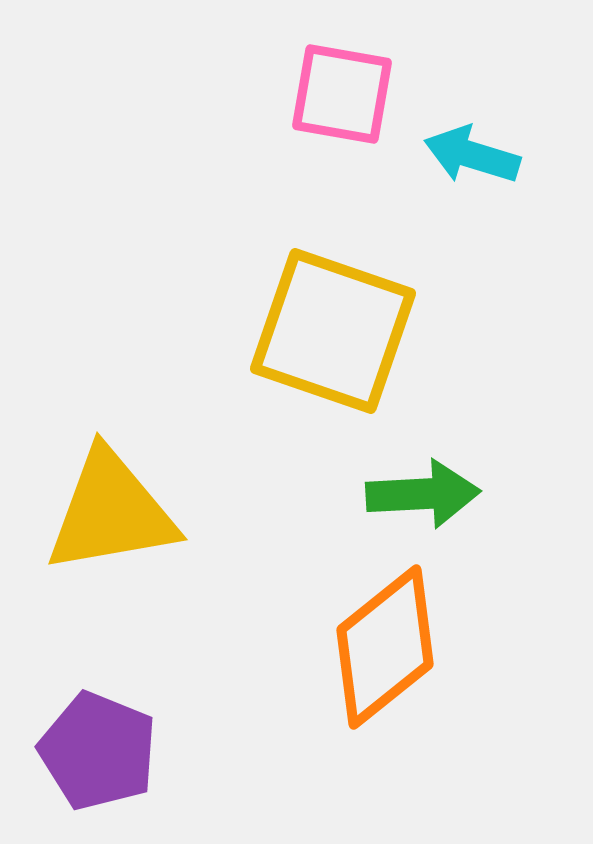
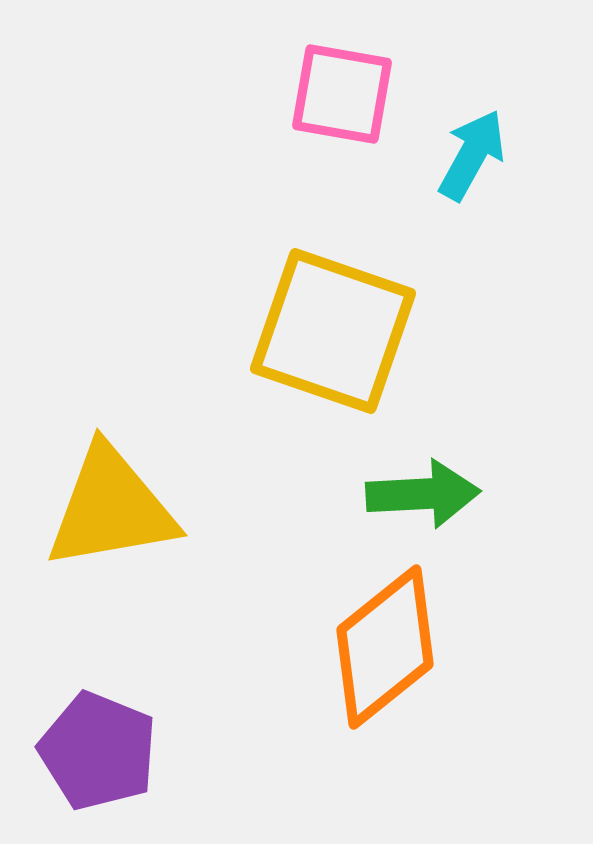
cyan arrow: rotated 102 degrees clockwise
yellow triangle: moved 4 px up
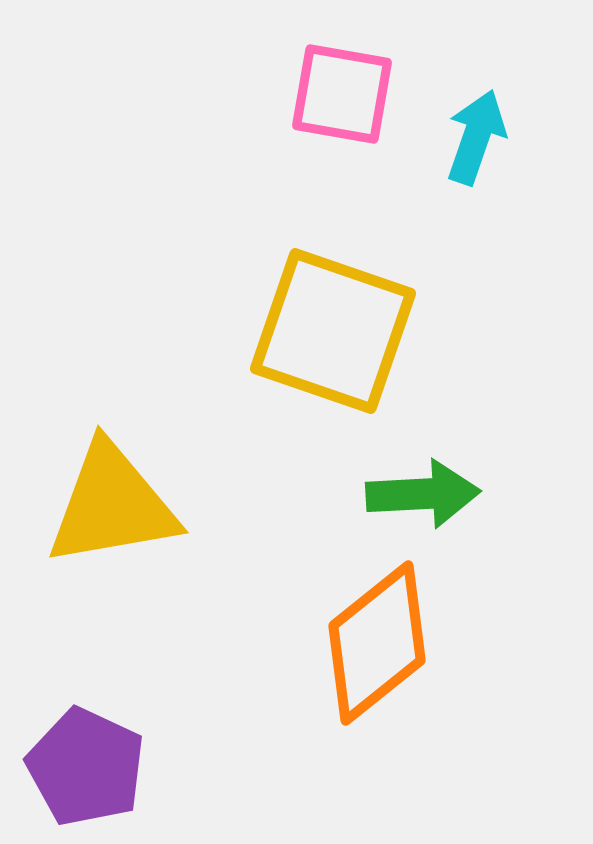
cyan arrow: moved 4 px right, 18 px up; rotated 10 degrees counterclockwise
yellow triangle: moved 1 px right, 3 px up
orange diamond: moved 8 px left, 4 px up
purple pentagon: moved 12 px left, 16 px down; rotated 3 degrees clockwise
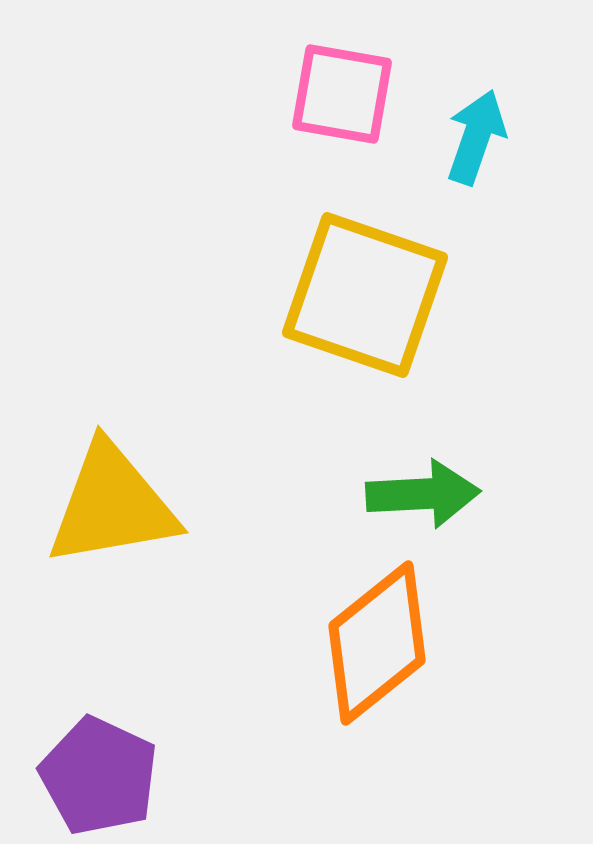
yellow square: moved 32 px right, 36 px up
purple pentagon: moved 13 px right, 9 px down
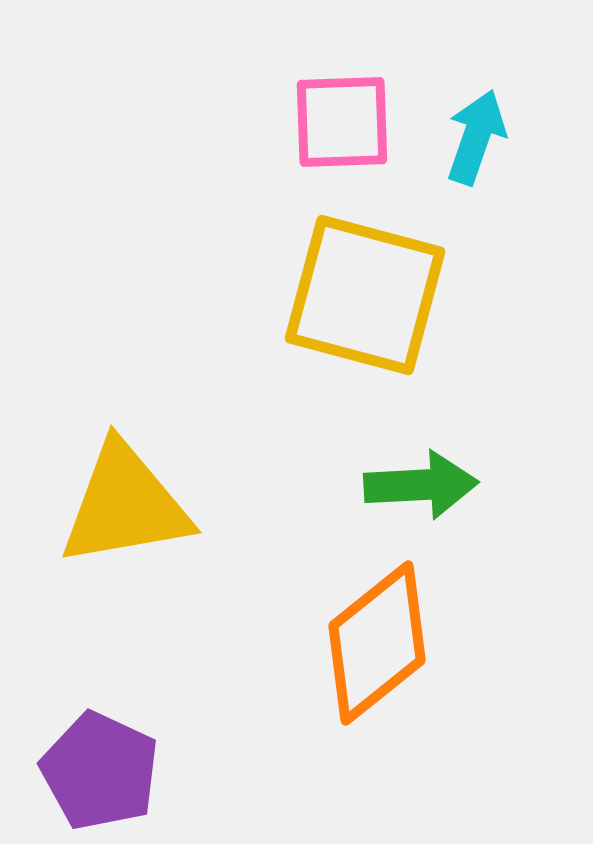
pink square: moved 28 px down; rotated 12 degrees counterclockwise
yellow square: rotated 4 degrees counterclockwise
green arrow: moved 2 px left, 9 px up
yellow triangle: moved 13 px right
purple pentagon: moved 1 px right, 5 px up
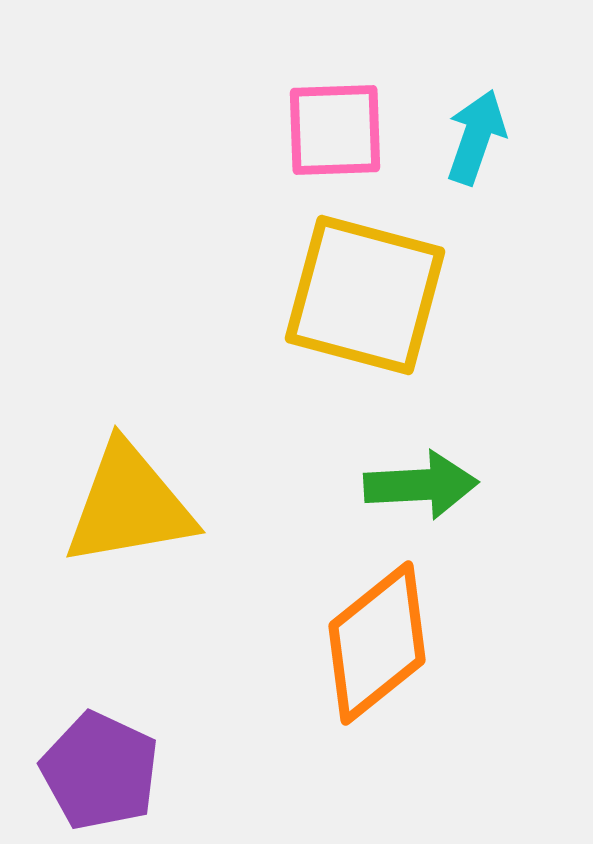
pink square: moved 7 px left, 8 px down
yellow triangle: moved 4 px right
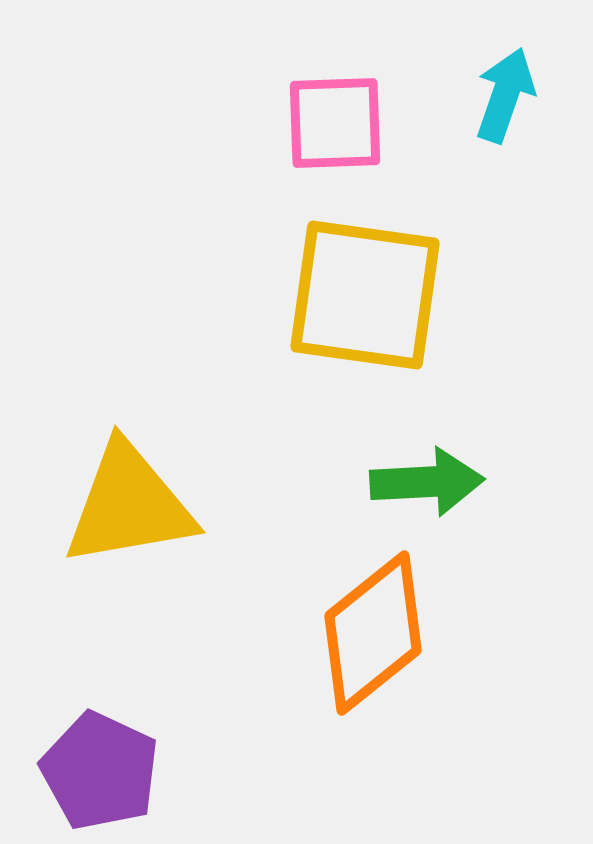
pink square: moved 7 px up
cyan arrow: moved 29 px right, 42 px up
yellow square: rotated 7 degrees counterclockwise
green arrow: moved 6 px right, 3 px up
orange diamond: moved 4 px left, 10 px up
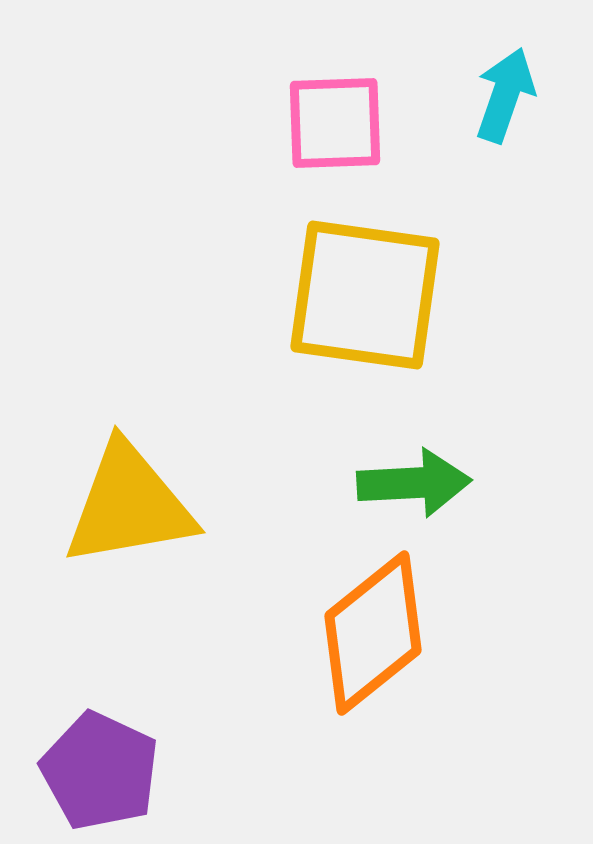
green arrow: moved 13 px left, 1 px down
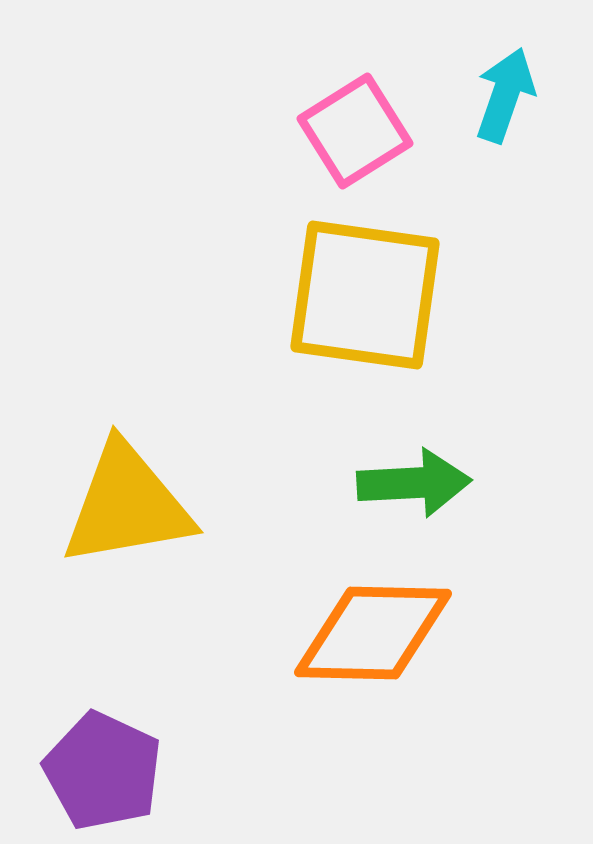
pink square: moved 20 px right, 8 px down; rotated 30 degrees counterclockwise
yellow triangle: moved 2 px left
orange diamond: rotated 40 degrees clockwise
purple pentagon: moved 3 px right
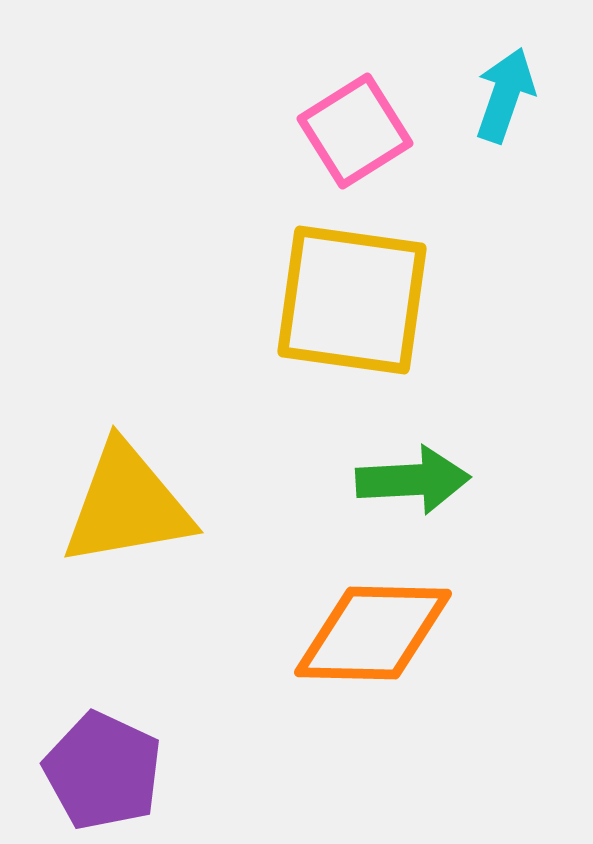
yellow square: moved 13 px left, 5 px down
green arrow: moved 1 px left, 3 px up
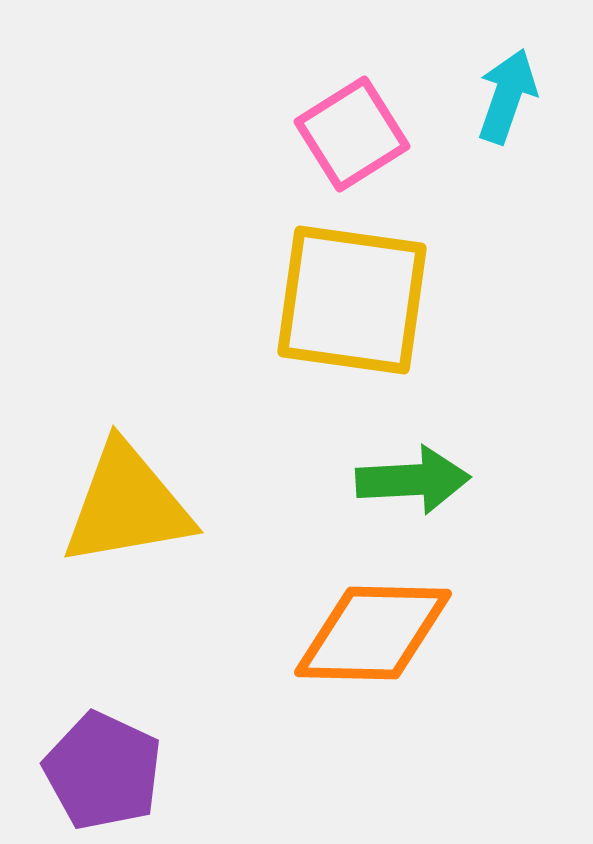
cyan arrow: moved 2 px right, 1 px down
pink square: moved 3 px left, 3 px down
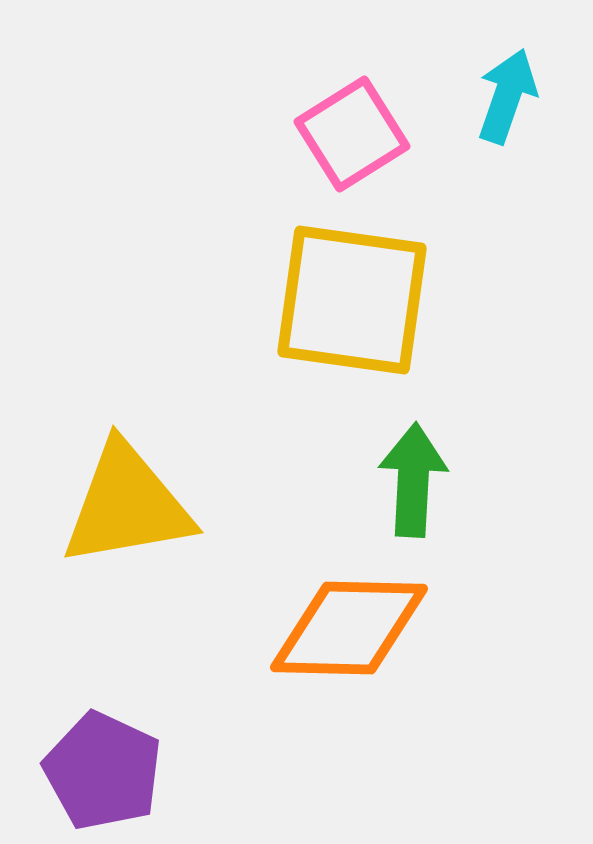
green arrow: rotated 84 degrees counterclockwise
orange diamond: moved 24 px left, 5 px up
